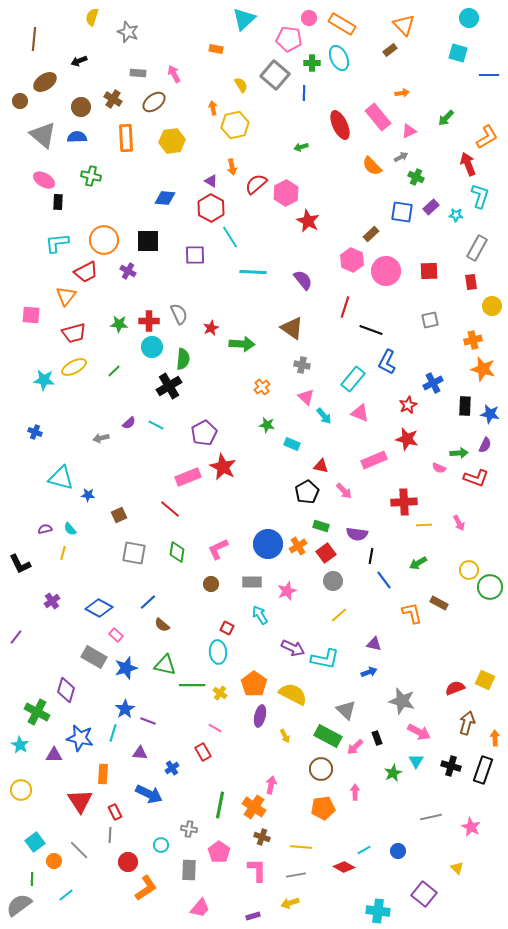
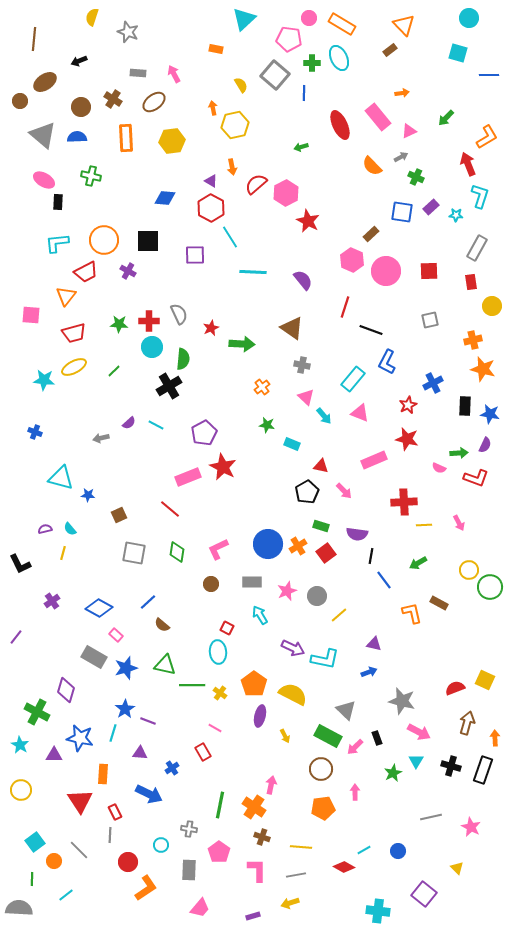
gray circle at (333, 581): moved 16 px left, 15 px down
gray semicircle at (19, 905): moved 3 px down; rotated 40 degrees clockwise
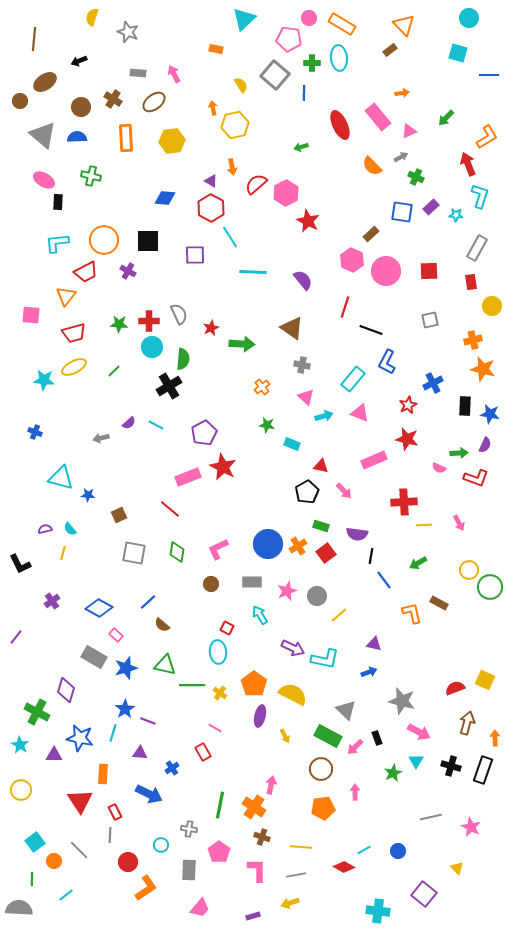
cyan ellipse at (339, 58): rotated 20 degrees clockwise
cyan arrow at (324, 416): rotated 66 degrees counterclockwise
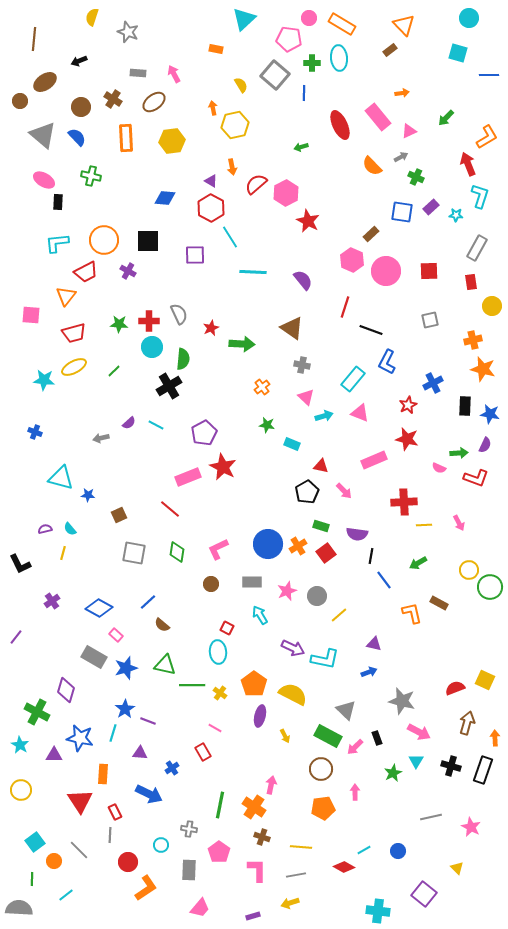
blue semicircle at (77, 137): rotated 48 degrees clockwise
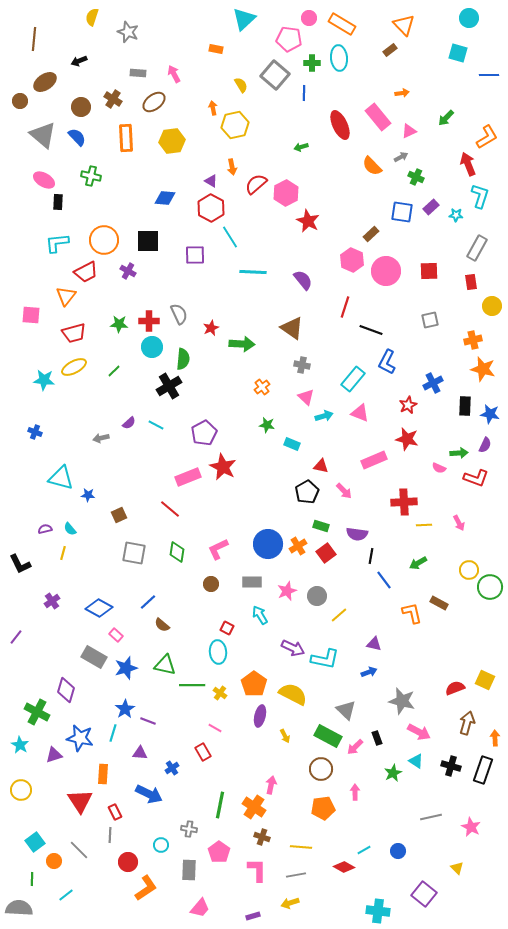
purple triangle at (54, 755): rotated 18 degrees counterclockwise
cyan triangle at (416, 761): rotated 28 degrees counterclockwise
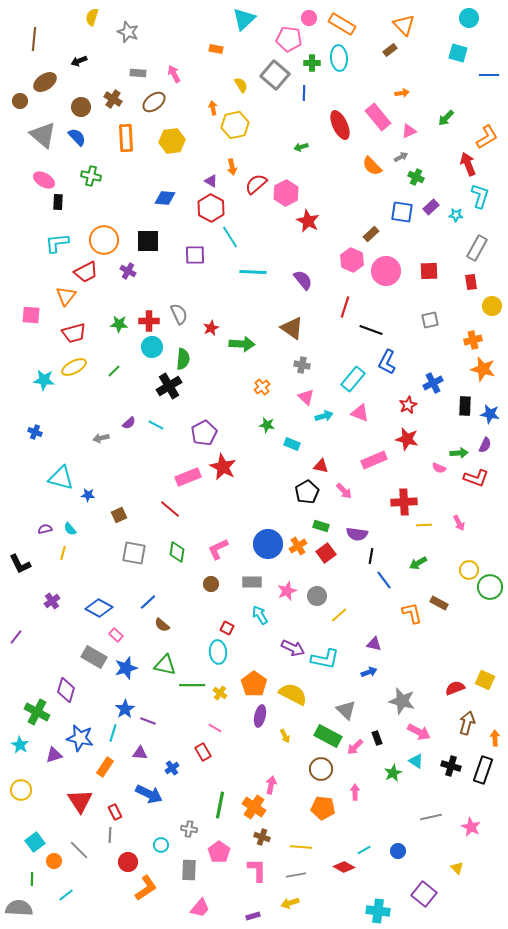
orange rectangle at (103, 774): moved 2 px right, 7 px up; rotated 30 degrees clockwise
orange pentagon at (323, 808): rotated 15 degrees clockwise
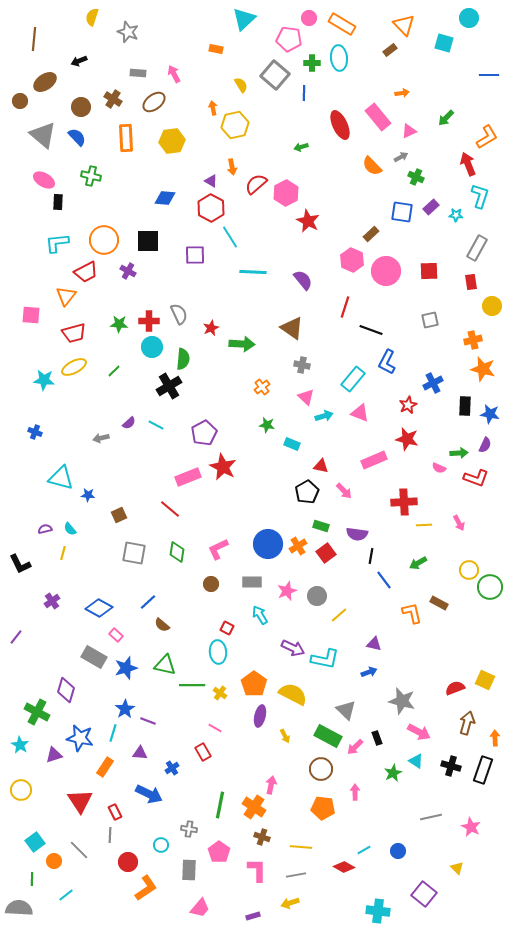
cyan square at (458, 53): moved 14 px left, 10 px up
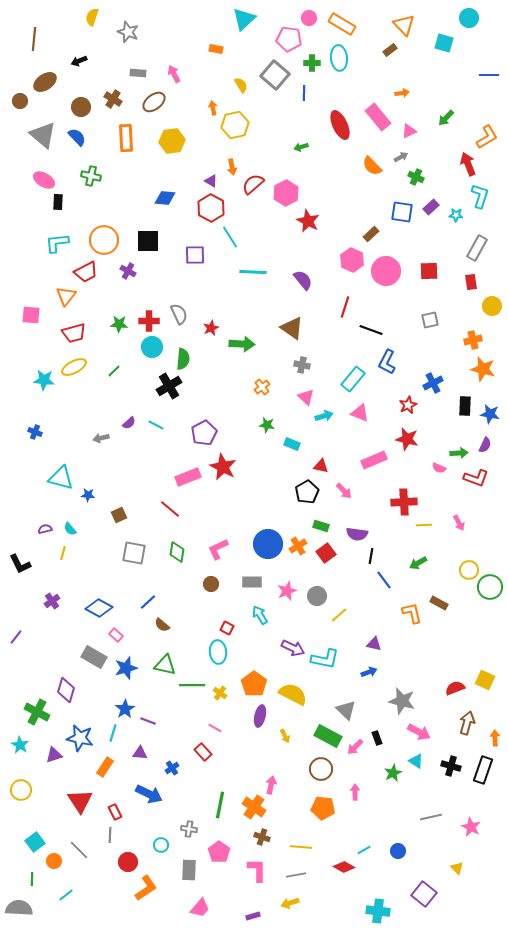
red semicircle at (256, 184): moved 3 px left
red rectangle at (203, 752): rotated 12 degrees counterclockwise
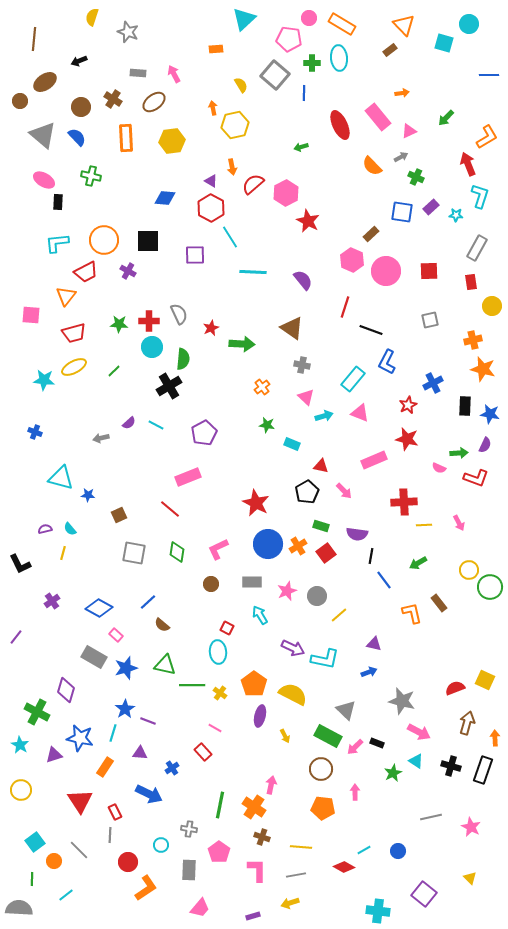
cyan circle at (469, 18): moved 6 px down
orange rectangle at (216, 49): rotated 16 degrees counterclockwise
red star at (223, 467): moved 33 px right, 36 px down
brown rectangle at (439, 603): rotated 24 degrees clockwise
black rectangle at (377, 738): moved 5 px down; rotated 48 degrees counterclockwise
yellow triangle at (457, 868): moved 13 px right, 10 px down
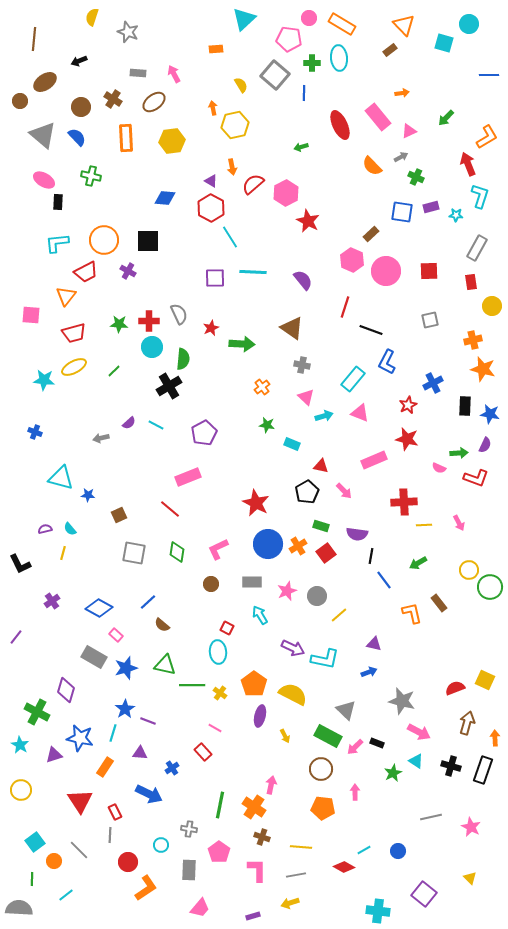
purple rectangle at (431, 207): rotated 28 degrees clockwise
purple square at (195, 255): moved 20 px right, 23 px down
